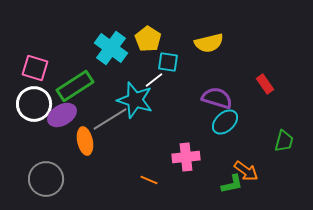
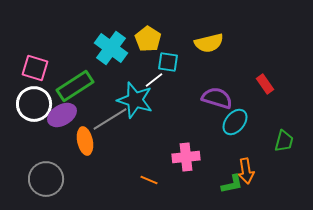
cyan ellipse: moved 10 px right; rotated 8 degrees counterclockwise
orange arrow: rotated 45 degrees clockwise
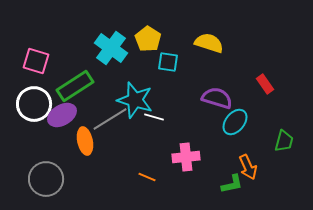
yellow semicircle: rotated 148 degrees counterclockwise
pink square: moved 1 px right, 7 px up
white line: moved 37 px down; rotated 54 degrees clockwise
orange arrow: moved 2 px right, 4 px up; rotated 15 degrees counterclockwise
orange line: moved 2 px left, 3 px up
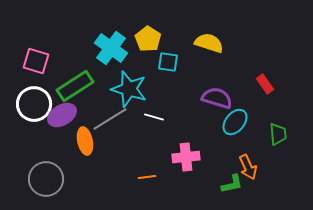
cyan star: moved 6 px left, 11 px up
green trapezoid: moved 6 px left, 7 px up; rotated 20 degrees counterclockwise
orange line: rotated 30 degrees counterclockwise
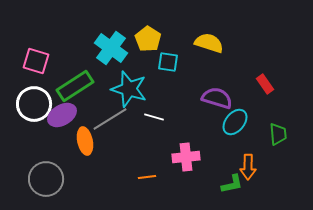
orange arrow: rotated 25 degrees clockwise
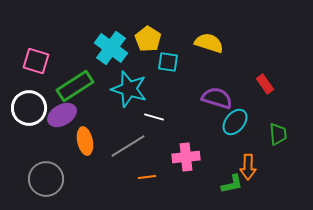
white circle: moved 5 px left, 4 px down
gray line: moved 18 px right, 27 px down
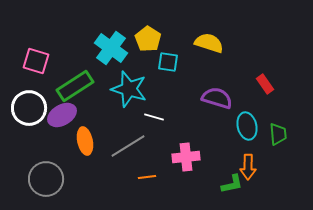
cyan ellipse: moved 12 px right, 4 px down; rotated 52 degrees counterclockwise
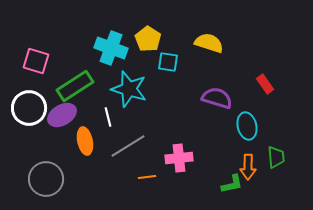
cyan cross: rotated 16 degrees counterclockwise
white line: moved 46 px left; rotated 60 degrees clockwise
green trapezoid: moved 2 px left, 23 px down
pink cross: moved 7 px left, 1 px down
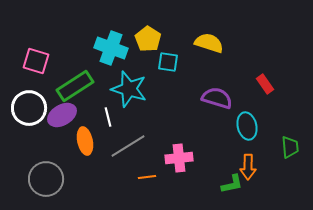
green trapezoid: moved 14 px right, 10 px up
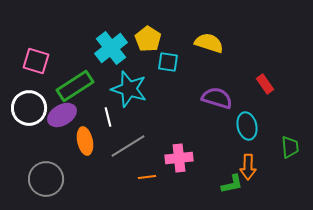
cyan cross: rotated 32 degrees clockwise
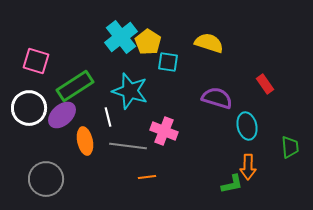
yellow pentagon: moved 3 px down
cyan cross: moved 10 px right, 11 px up
cyan star: moved 1 px right, 2 px down
purple ellipse: rotated 12 degrees counterclockwise
gray line: rotated 39 degrees clockwise
pink cross: moved 15 px left, 27 px up; rotated 28 degrees clockwise
